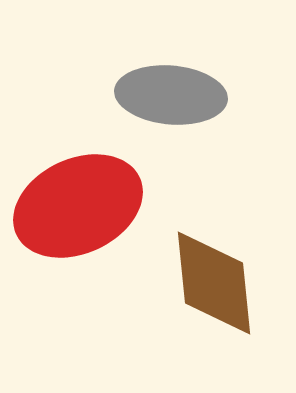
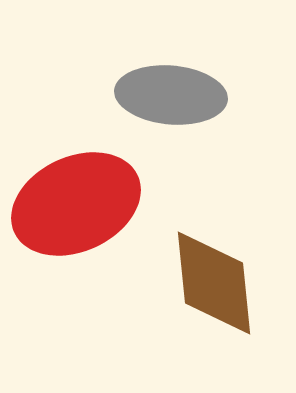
red ellipse: moved 2 px left, 2 px up
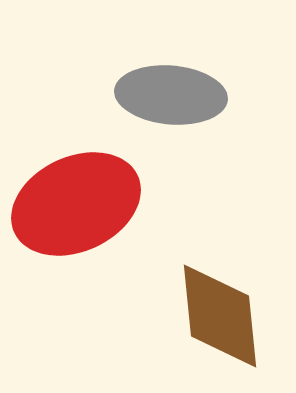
brown diamond: moved 6 px right, 33 px down
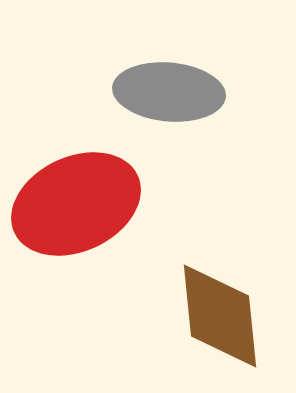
gray ellipse: moved 2 px left, 3 px up
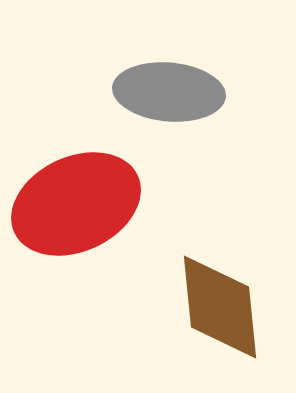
brown diamond: moved 9 px up
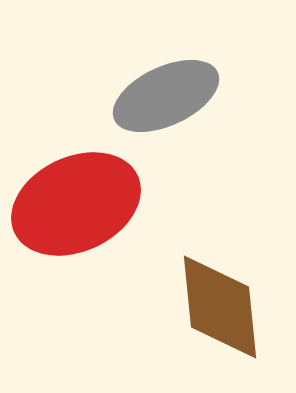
gray ellipse: moved 3 px left, 4 px down; rotated 30 degrees counterclockwise
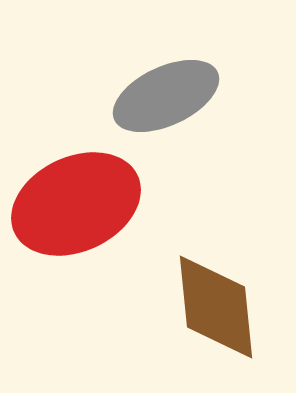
brown diamond: moved 4 px left
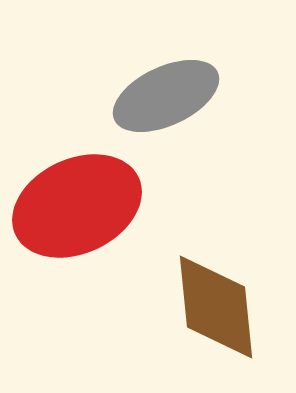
red ellipse: moved 1 px right, 2 px down
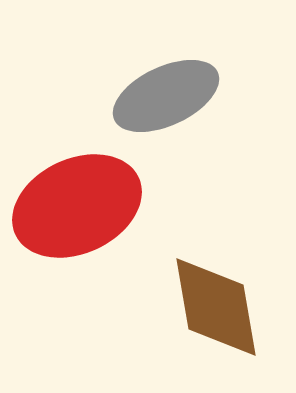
brown diamond: rotated 4 degrees counterclockwise
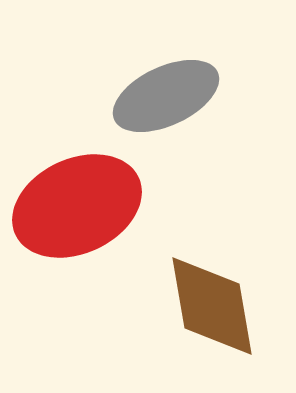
brown diamond: moved 4 px left, 1 px up
